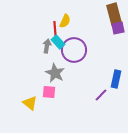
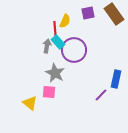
brown rectangle: rotated 20 degrees counterclockwise
purple square: moved 30 px left, 15 px up
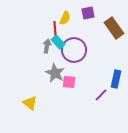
brown rectangle: moved 14 px down
yellow semicircle: moved 3 px up
pink square: moved 20 px right, 10 px up
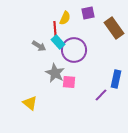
gray arrow: moved 8 px left; rotated 112 degrees clockwise
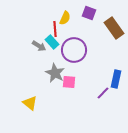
purple square: moved 1 px right; rotated 32 degrees clockwise
cyan rectangle: moved 6 px left
purple line: moved 2 px right, 2 px up
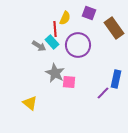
purple circle: moved 4 px right, 5 px up
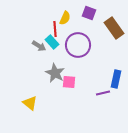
purple line: rotated 32 degrees clockwise
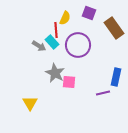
red line: moved 1 px right, 1 px down
blue rectangle: moved 2 px up
yellow triangle: rotated 21 degrees clockwise
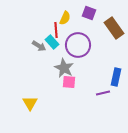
gray star: moved 9 px right, 5 px up
